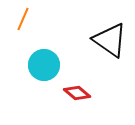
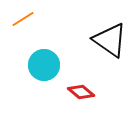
orange line: rotated 35 degrees clockwise
red diamond: moved 4 px right, 1 px up
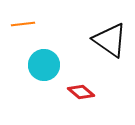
orange line: moved 5 px down; rotated 25 degrees clockwise
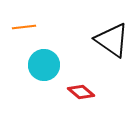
orange line: moved 1 px right, 3 px down
black triangle: moved 2 px right
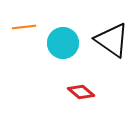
cyan circle: moved 19 px right, 22 px up
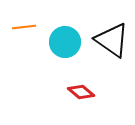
cyan circle: moved 2 px right, 1 px up
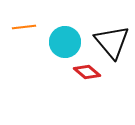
black triangle: moved 2 px down; rotated 15 degrees clockwise
red diamond: moved 6 px right, 20 px up
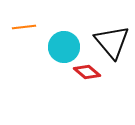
cyan circle: moved 1 px left, 5 px down
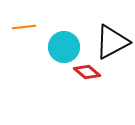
black triangle: rotated 42 degrees clockwise
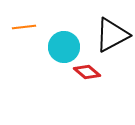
black triangle: moved 7 px up
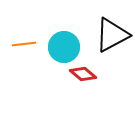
orange line: moved 17 px down
red diamond: moved 4 px left, 2 px down
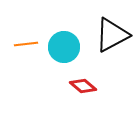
orange line: moved 2 px right
red diamond: moved 12 px down
